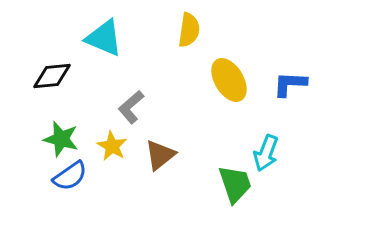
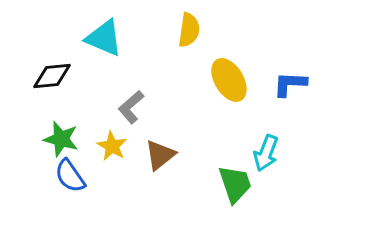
blue semicircle: rotated 90 degrees clockwise
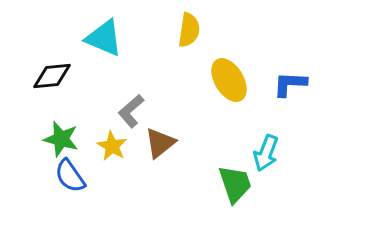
gray L-shape: moved 4 px down
brown triangle: moved 12 px up
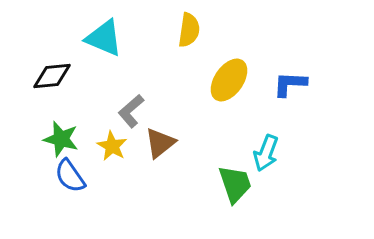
yellow ellipse: rotated 66 degrees clockwise
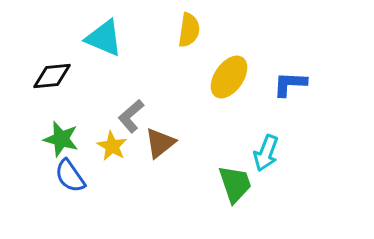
yellow ellipse: moved 3 px up
gray L-shape: moved 5 px down
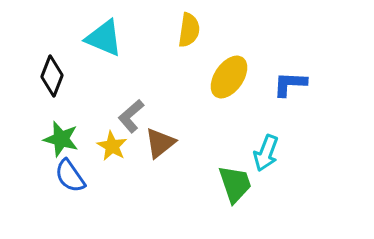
black diamond: rotated 63 degrees counterclockwise
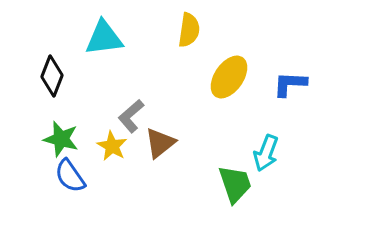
cyan triangle: rotated 30 degrees counterclockwise
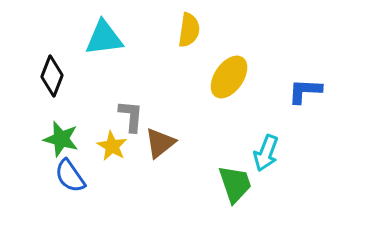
blue L-shape: moved 15 px right, 7 px down
gray L-shape: rotated 136 degrees clockwise
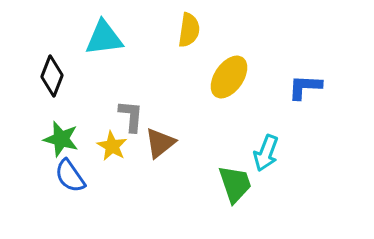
blue L-shape: moved 4 px up
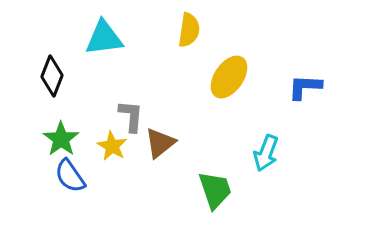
green star: rotated 21 degrees clockwise
green trapezoid: moved 20 px left, 6 px down
